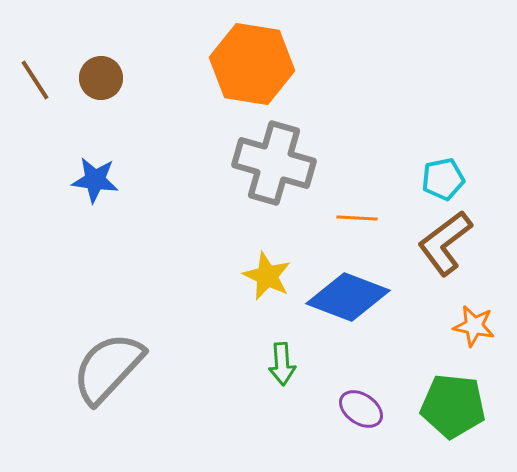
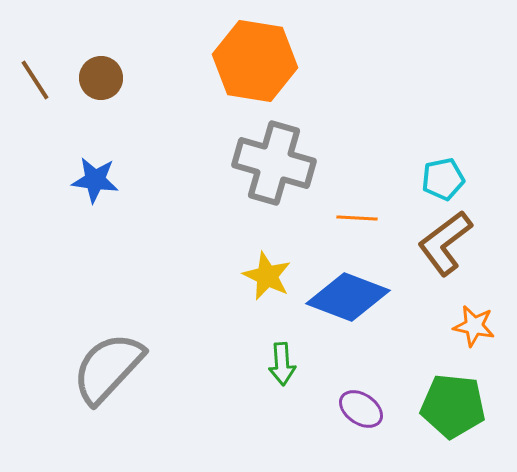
orange hexagon: moved 3 px right, 3 px up
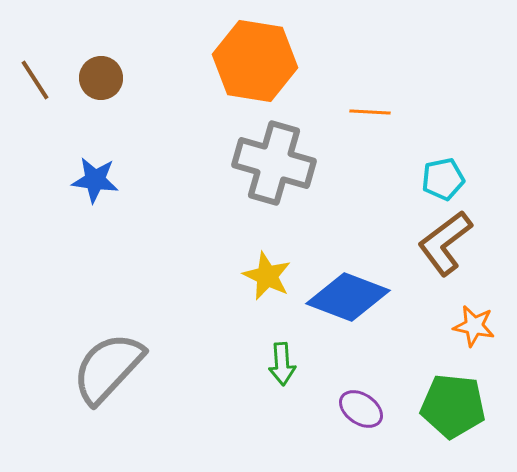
orange line: moved 13 px right, 106 px up
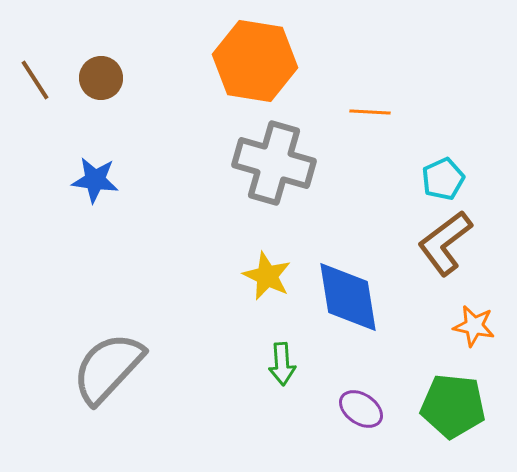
cyan pentagon: rotated 12 degrees counterclockwise
blue diamond: rotated 60 degrees clockwise
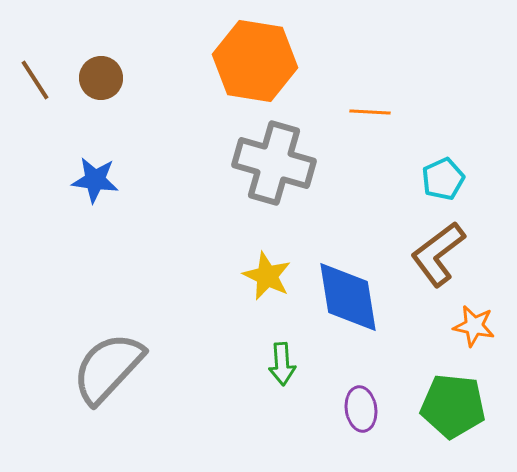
brown L-shape: moved 7 px left, 11 px down
purple ellipse: rotated 48 degrees clockwise
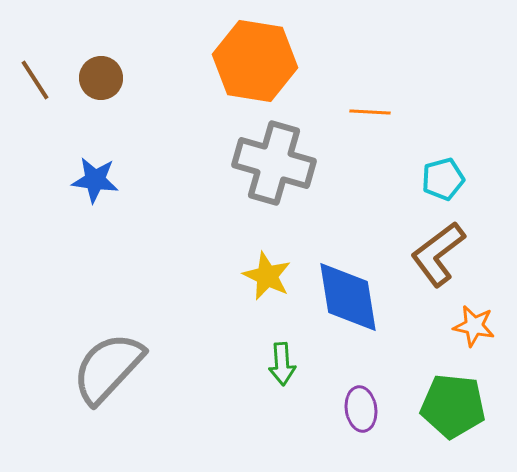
cyan pentagon: rotated 9 degrees clockwise
